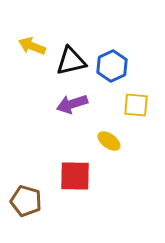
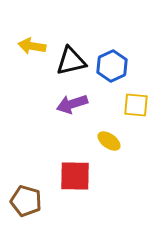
yellow arrow: rotated 12 degrees counterclockwise
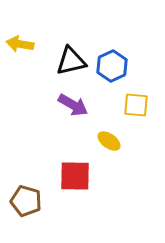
yellow arrow: moved 12 px left, 2 px up
purple arrow: moved 1 px right, 1 px down; rotated 132 degrees counterclockwise
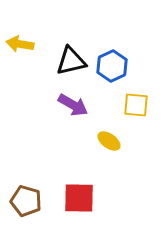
red square: moved 4 px right, 22 px down
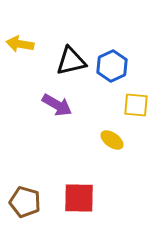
purple arrow: moved 16 px left
yellow ellipse: moved 3 px right, 1 px up
brown pentagon: moved 1 px left, 1 px down
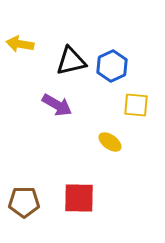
yellow ellipse: moved 2 px left, 2 px down
brown pentagon: moved 1 px left; rotated 16 degrees counterclockwise
